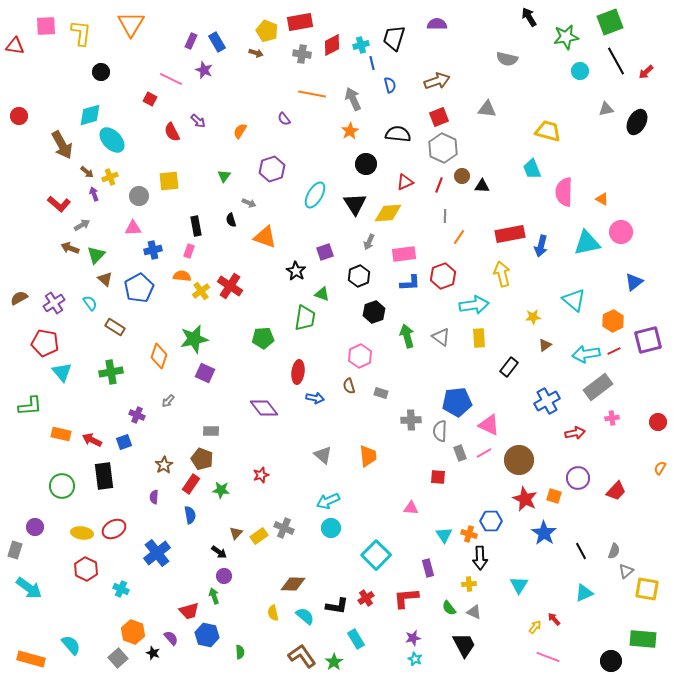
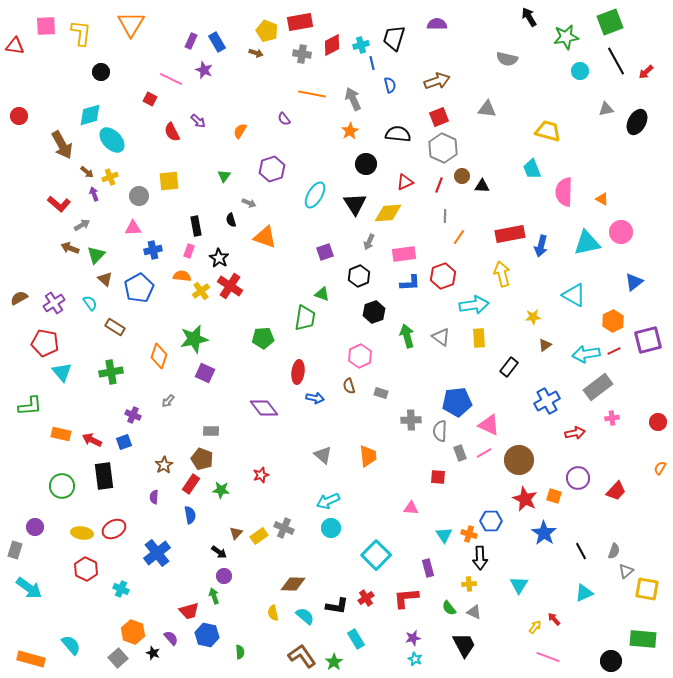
black star at (296, 271): moved 77 px left, 13 px up
cyan triangle at (574, 300): moved 5 px up; rotated 10 degrees counterclockwise
purple cross at (137, 415): moved 4 px left
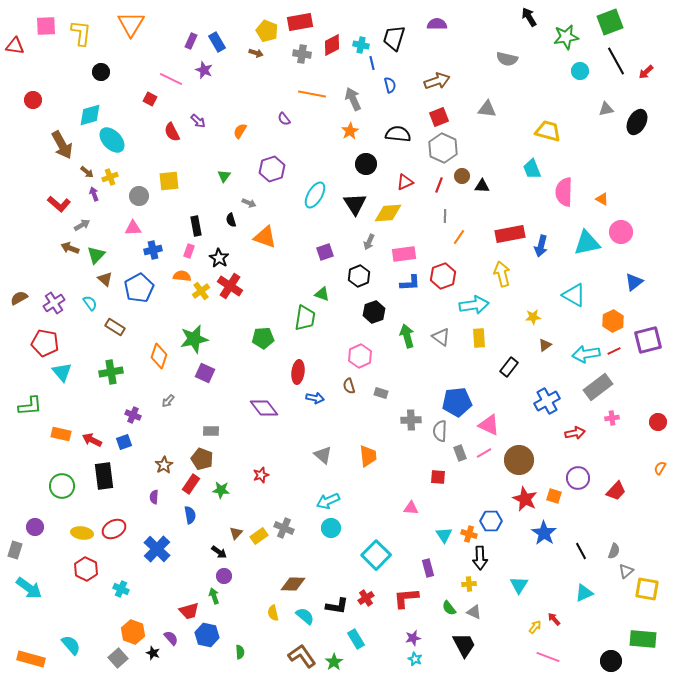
cyan cross at (361, 45): rotated 28 degrees clockwise
red circle at (19, 116): moved 14 px right, 16 px up
blue cross at (157, 553): moved 4 px up; rotated 8 degrees counterclockwise
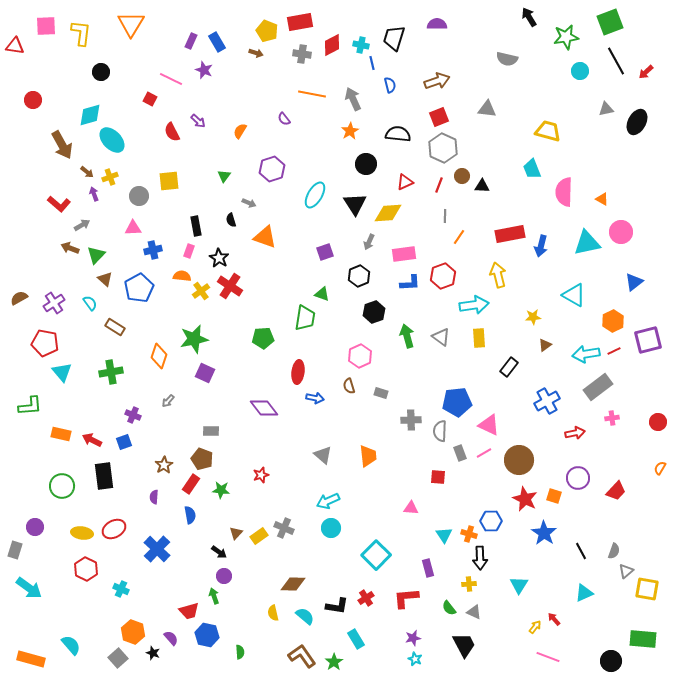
yellow arrow at (502, 274): moved 4 px left, 1 px down
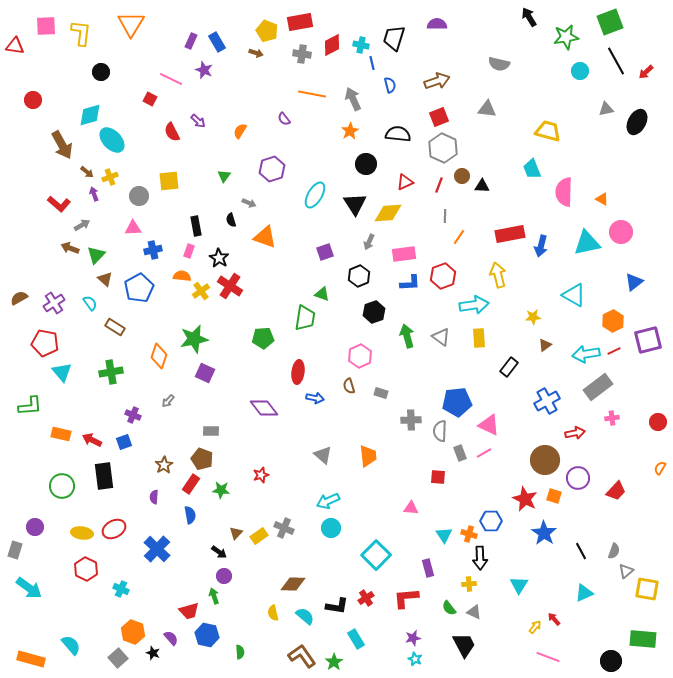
gray semicircle at (507, 59): moved 8 px left, 5 px down
brown circle at (519, 460): moved 26 px right
